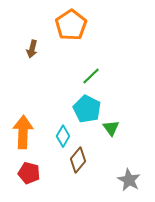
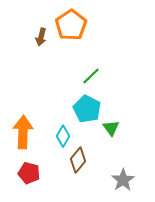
brown arrow: moved 9 px right, 12 px up
gray star: moved 6 px left; rotated 10 degrees clockwise
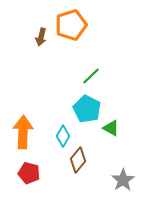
orange pentagon: rotated 16 degrees clockwise
green triangle: rotated 24 degrees counterclockwise
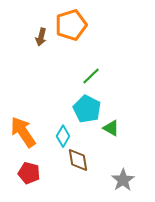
orange arrow: rotated 36 degrees counterclockwise
brown diamond: rotated 50 degrees counterclockwise
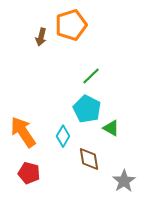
brown diamond: moved 11 px right, 1 px up
gray star: moved 1 px right, 1 px down
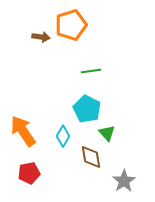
brown arrow: rotated 96 degrees counterclockwise
green line: moved 5 px up; rotated 36 degrees clockwise
green triangle: moved 4 px left, 5 px down; rotated 18 degrees clockwise
orange arrow: moved 1 px up
brown diamond: moved 2 px right, 2 px up
red pentagon: rotated 25 degrees counterclockwise
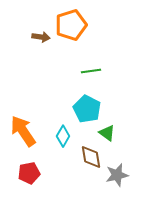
green triangle: rotated 12 degrees counterclockwise
gray star: moved 7 px left, 6 px up; rotated 20 degrees clockwise
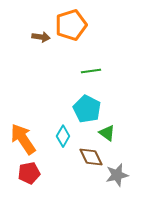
orange arrow: moved 8 px down
brown diamond: rotated 15 degrees counterclockwise
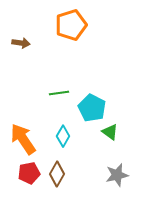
brown arrow: moved 20 px left, 6 px down
green line: moved 32 px left, 22 px down
cyan pentagon: moved 5 px right, 1 px up
green triangle: moved 3 px right, 1 px up
brown diamond: moved 34 px left, 17 px down; rotated 55 degrees clockwise
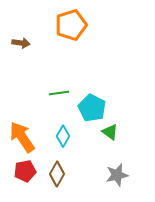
orange arrow: moved 1 px left, 2 px up
red pentagon: moved 4 px left, 2 px up
